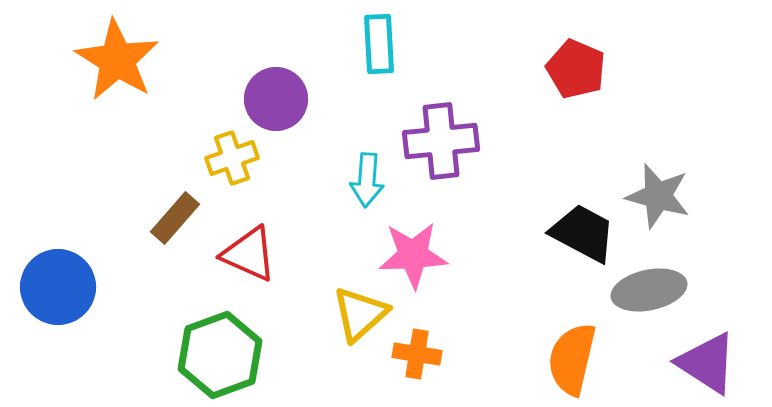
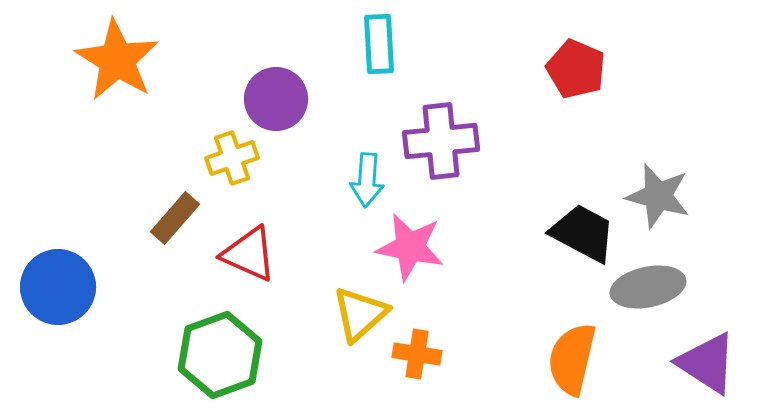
pink star: moved 3 px left, 8 px up; rotated 14 degrees clockwise
gray ellipse: moved 1 px left, 3 px up
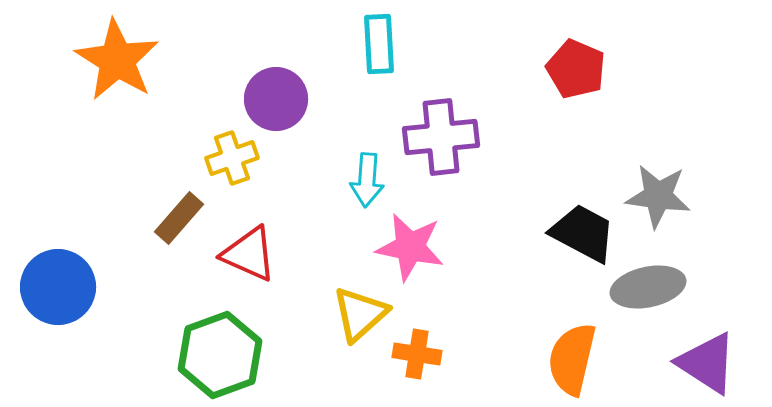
purple cross: moved 4 px up
gray star: rotated 8 degrees counterclockwise
brown rectangle: moved 4 px right
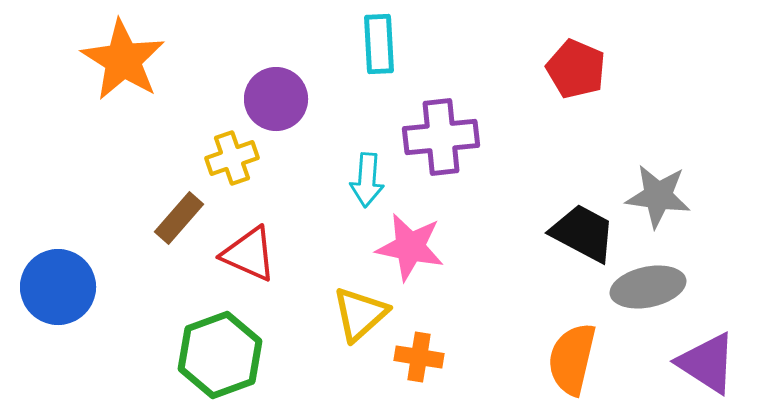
orange star: moved 6 px right
orange cross: moved 2 px right, 3 px down
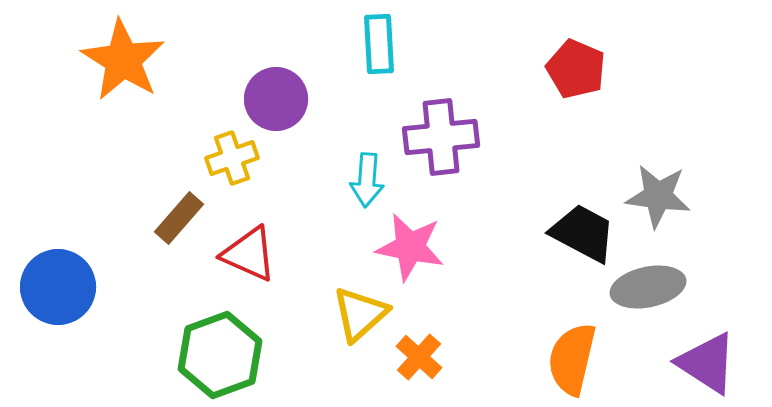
orange cross: rotated 33 degrees clockwise
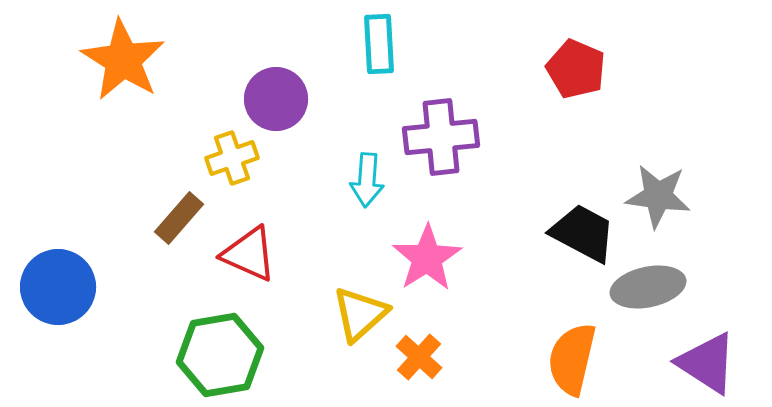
pink star: moved 17 px right, 11 px down; rotated 28 degrees clockwise
green hexagon: rotated 10 degrees clockwise
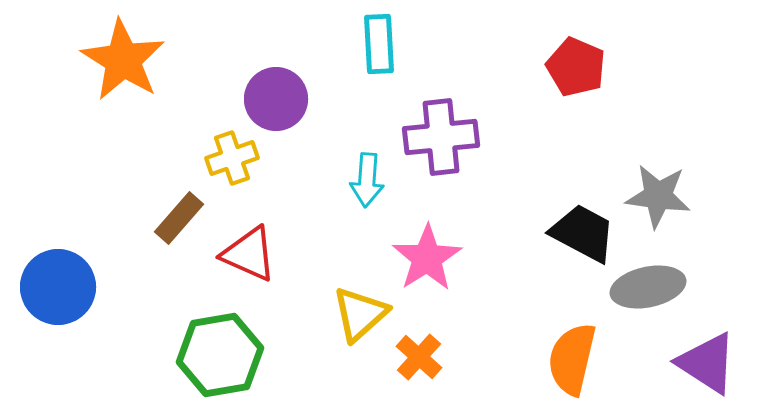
red pentagon: moved 2 px up
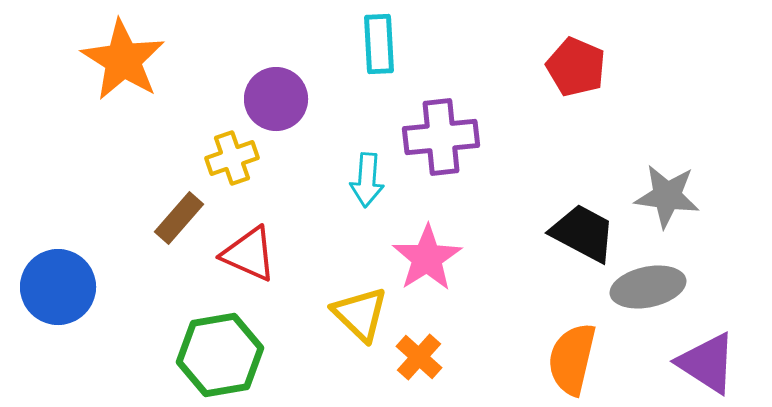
gray star: moved 9 px right
yellow triangle: rotated 34 degrees counterclockwise
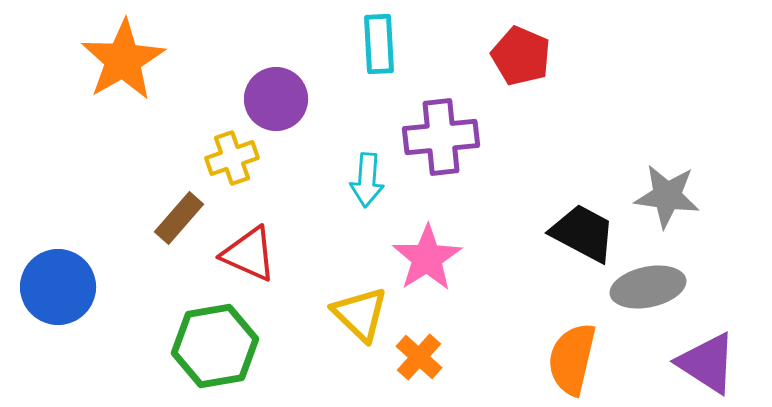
orange star: rotated 10 degrees clockwise
red pentagon: moved 55 px left, 11 px up
green hexagon: moved 5 px left, 9 px up
